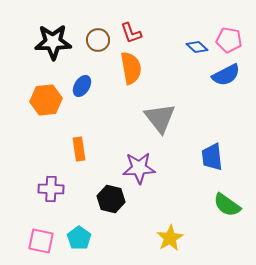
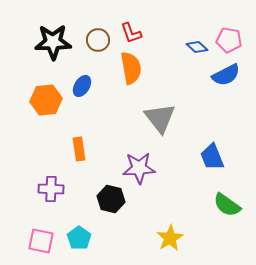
blue trapezoid: rotated 16 degrees counterclockwise
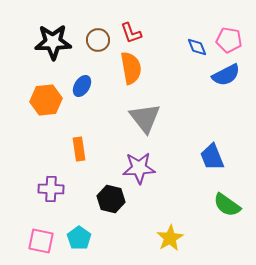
blue diamond: rotated 25 degrees clockwise
gray triangle: moved 15 px left
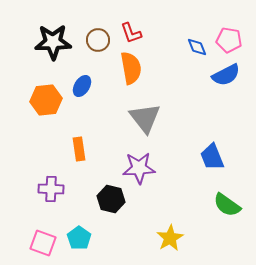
pink square: moved 2 px right, 2 px down; rotated 8 degrees clockwise
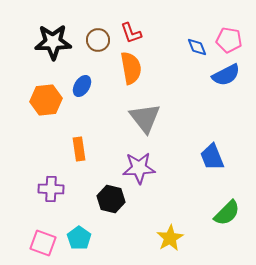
green semicircle: moved 8 px down; rotated 80 degrees counterclockwise
